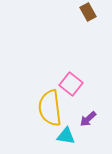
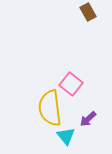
cyan triangle: rotated 42 degrees clockwise
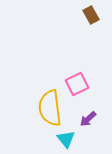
brown rectangle: moved 3 px right, 3 px down
pink square: moved 6 px right; rotated 25 degrees clockwise
cyan triangle: moved 3 px down
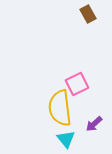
brown rectangle: moved 3 px left, 1 px up
yellow semicircle: moved 10 px right
purple arrow: moved 6 px right, 5 px down
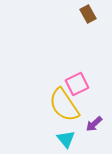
yellow semicircle: moved 4 px right, 3 px up; rotated 27 degrees counterclockwise
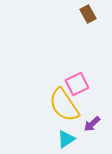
purple arrow: moved 2 px left
cyan triangle: rotated 36 degrees clockwise
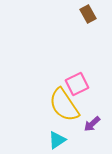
cyan triangle: moved 9 px left, 1 px down
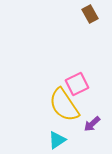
brown rectangle: moved 2 px right
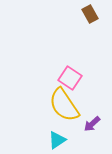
pink square: moved 7 px left, 6 px up; rotated 30 degrees counterclockwise
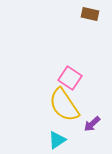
brown rectangle: rotated 48 degrees counterclockwise
